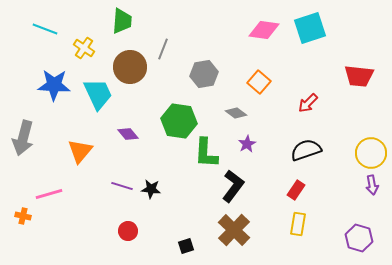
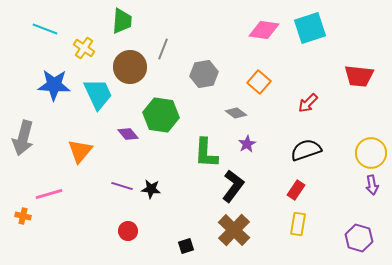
green hexagon: moved 18 px left, 6 px up
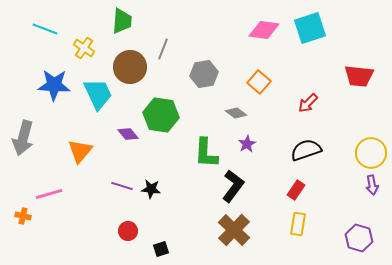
black square: moved 25 px left, 3 px down
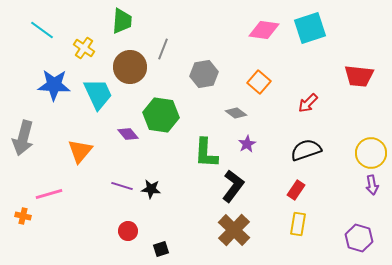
cyan line: moved 3 px left, 1 px down; rotated 15 degrees clockwise
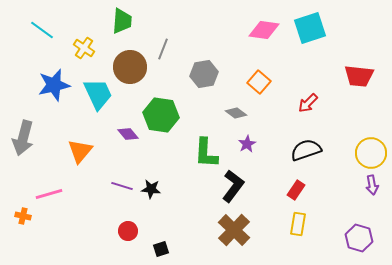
blue star: rotated 16 degrees counterclockwise
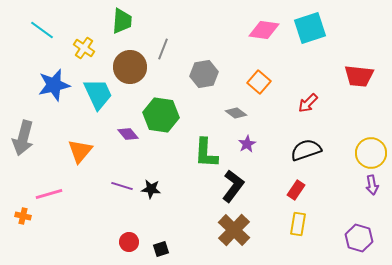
red circle: moved 1 px right, 11 px down
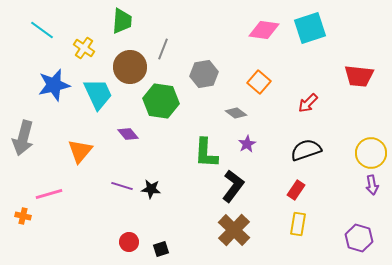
green hexagon: moved 14 px up
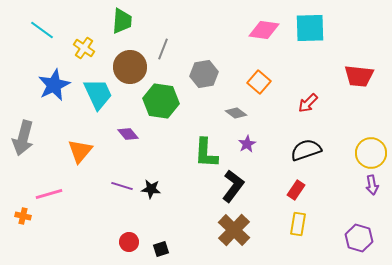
cyan square: rotated 16 degrees clockwise
blue star: rotated 12 degrees counterclockwise
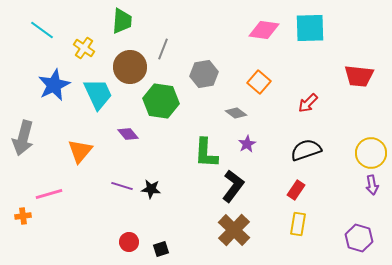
orange cross: rotated 21 degrees counterclockwise
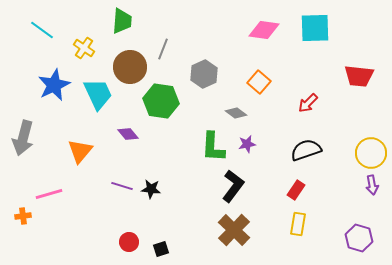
cyan square: moved 5 px right
gray hexagon: rotated 16 degrees counterclockwise
purple star: rotated 18 degrees clockwise
green L-shape: moved 7 px right, 6 px up
